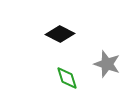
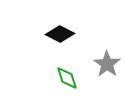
gray star: rotated 16 degrees clockwise
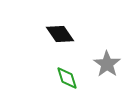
black diamond: rotated 28 degrees clockwise
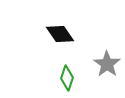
green diamond: rotated 35 degrees clockwise
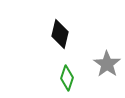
black diamond: rotated 48 degrees clockwise
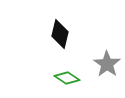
green diamond: rotated 75 degrees counterclockwise
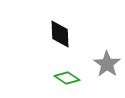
black diamond: rotated 16 degrees counterclockwise
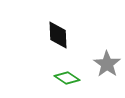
black diamond: moved 2 px left, 1 px down
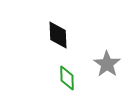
green diamond: rotated 55 degrees clockwise
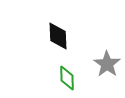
black diamond: moved 1 px down
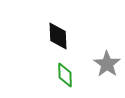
green diamond: moved 2 px left, 3 px up
